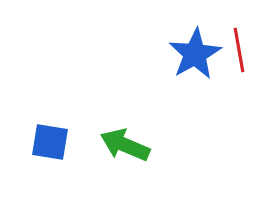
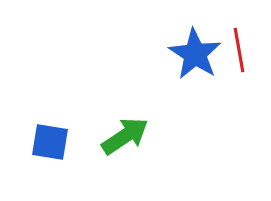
blue star: rotated 10 degrees counterclockwise
green arrow: moved 9 px up; rotated 123 degrees clockwise
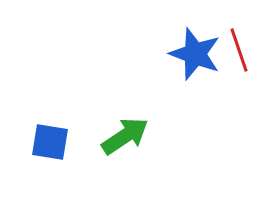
red line: rotated 9 degrees counterclockwise
blue star: rotated 12 degrees counterclockwise
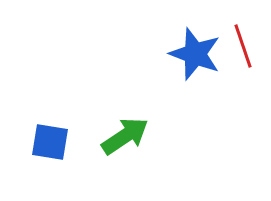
red line: moved 4 px right, 4 px up
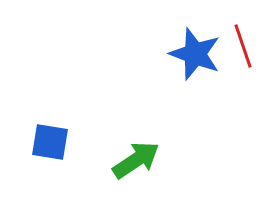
green arrow: moved 11 px right, 24 px down
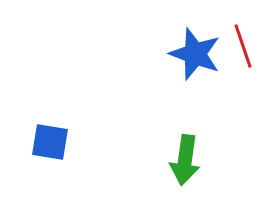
green arrow: moved 49 px right; rotated 132 degrees clockwise
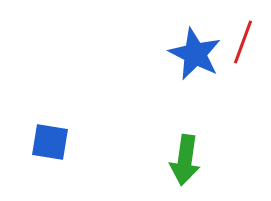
red line: moved 4 px up; rotated 39 degrees clockwise
blue star: rotated 6 degrees clockwise
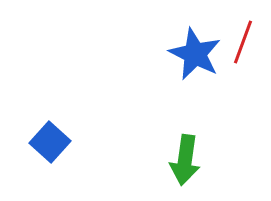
blue square: rotated 33 degrees clockwise
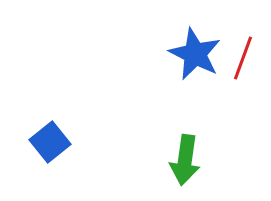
red line: moved 16 px down
blue square: rotated 9 degrees clockwise
